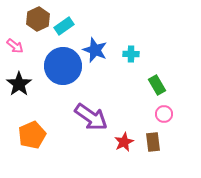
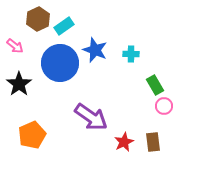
blue circle: moved 3 px left, 3 px up
green rectangle: moved 2 px left
pink circle: moved 8 px up
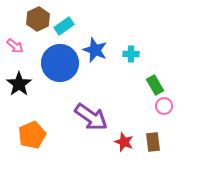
red star: rotated 24 degrees counterclockwise
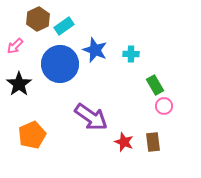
pink arrow: rotated 96 degrees clockwise
blue circle: moved 1 px down
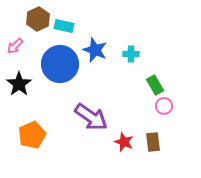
cyan rectangle: rotated 48 degrees clockwise
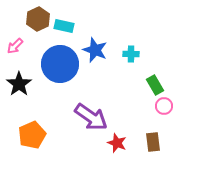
red star: moved 7 px left, 1 px down
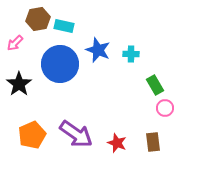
brown hexagon: rotated 15 degrees clockwise
pink arrow: moved 3 px up
blue star: moved 3 px right
pink circle: moved 1 px right, 2 px down
purple arrow: moved 15 px left, 17 px down
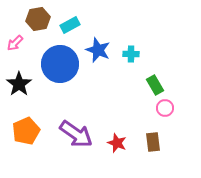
cyan rectangle: moved 6 px right, 1 px up; rotated 42 degrees counterclockwise
orange pentagon: moved 6 px left, 4 px up
